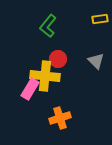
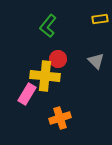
pink rectangle: moved 3 px left, 5 px down
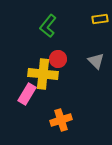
yellow cross: moved 2 px left, 2 px up
orange cross: moved 1 px right, 2 px down
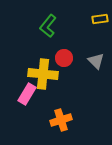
red circle: moved 6 px right, 1 px up
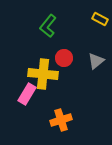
yellow rectangle: rotated 35 degrees clockwise
gray triangle: rotated 36 degrees clockwise
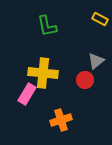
green L-shape: moved 1 px left; rotated 50 degrees counterclockwise
red circle: moved 21 px right, 22 px down
yellow cross: moved 1 px up
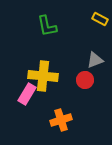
gray triangle: moved 1 px left, 1 px up; rotated 18 degrees clockwise
yellow cross: moved 3 px down
